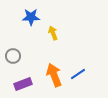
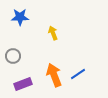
blue star: moved 11 px left
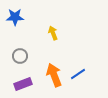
blue star: moved 5 px left
gray circle: moved 7 px right
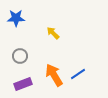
blue star: moved 1 px right, 1 px down
yellow arrow: rotated 24 degrees counterclockwise
orange arrow: rotated 10 degrees counterclockwise
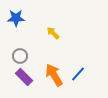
blue line: rotated 14 degrees counterclockwise
purple rectangle: moved 1 px right, 7 px up; rotated 66 degrees clockwise
